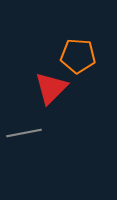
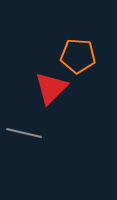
gray line: rotated 24 degrees clockwise
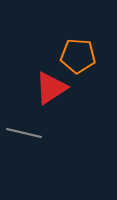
red triangle: rotated 12 degrees clockwise
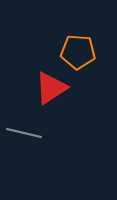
orange pentagon: moved 4 px up
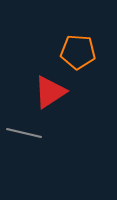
red triangle: moved 1 px left, 4 px down
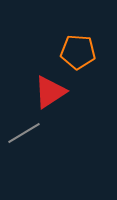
gray line: rotated 44 degrees counterclockwise
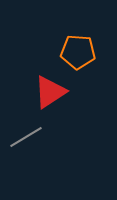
gray line: moved 2 px right, 4 px down
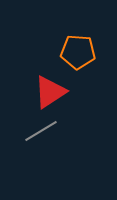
gray line: moved 15 px right, 6 px up
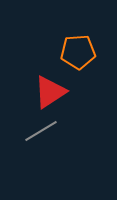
orange pentagon: rotated 8 degrees counterclockwise
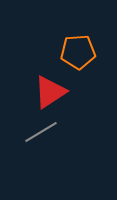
gray line: moved 1 px down
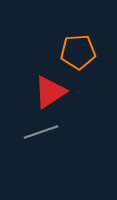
gray line: rotated 12 degrees clockwise
